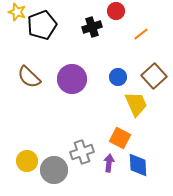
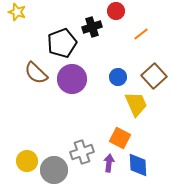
black pentagon: moved 20 px right, 18 px down
brown semicircle: moved 7 px right, 4 px up
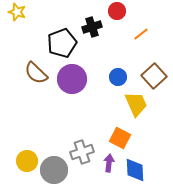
red circle: moved 1 px right
blue diamond: moved 3 px left, 5 px down
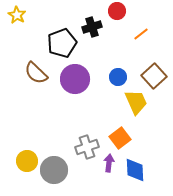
yellow star: moved 3 px down; rotated 12 degrees clockwise
purple circle: moved 3 px right
yellow trapezoid: moved 2 px up
orange square: rotated 25 degrees clockwise
gray cross: moved 5 px right, 5 px up
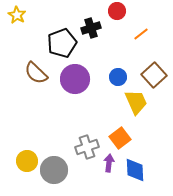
black cross: moved 1 px left, 1 px down
brown square: moved 1 px up
